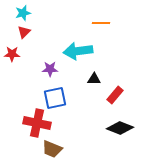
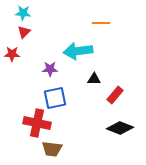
cyan star: rotated 21 degrees clockwise
brown trapezoid: rotated 15 degrees counterclockwise
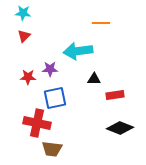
red triangle: moved 4 px down
red star: moved 16 px right, 23 px down
red rectangle: rotated 42 degrees clockwise
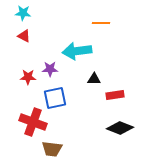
red triangle: rotated 48 degrees counterclockwise
cyan arrow: moved 1 px left
red cross: moved 4 px left, 1 px up; rotated 8 degrees clockwise
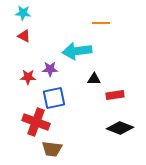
blue square: moved 1 px left
red cross: moved 3 px right
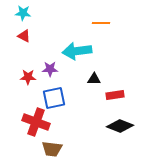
black diamond: moved 2 px up
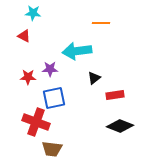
cyan star: moved 10 px right
black triangle: moved 1 px up; rotated 40 degrees counterclockwise
